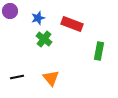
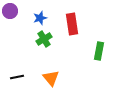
blue star: moved 2 px right
red rectangle: rotated 60 degrees clockwise
green cross: rotated 21 degrees clockwise
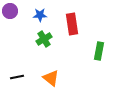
blue star: moved 3 px up; rotated 16 degrees clockwise
orange triangle: rotated 12 degrees counterclockwise
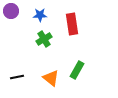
purple circle: moved 1 px right
green rectangle: moved 22 px left, 19 px down; rotated 18 degrees clockwise
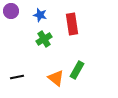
blue star: rotated 16 degrees clockwise
orange triangle: moved 5 px right
